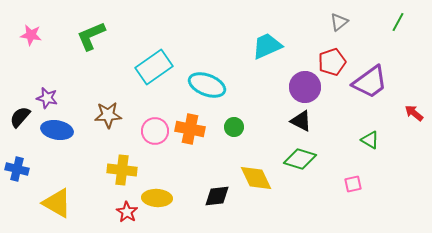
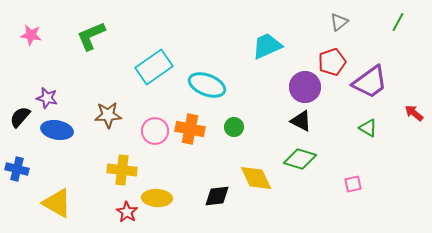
green triangle: moved 2 px left, 12 px up
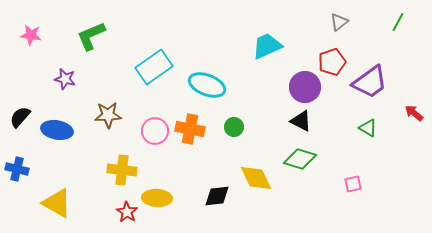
purple star: moved 18 px right, 19 px up
